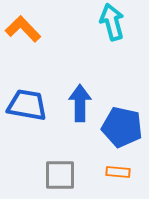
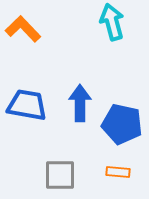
blue pentagon: moved 3 px up
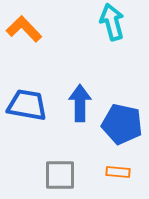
orange L-shape: moved 1 px right
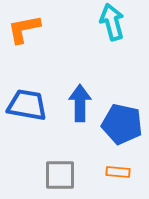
orange L-shape: rotated 57 degrees counterclockwise
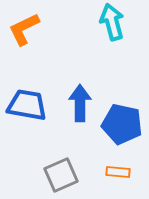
orange L-shape: rotated 15 degrees counterclockwise
gray square: moved 1 px right; rotated 24 degrees counterclockwise
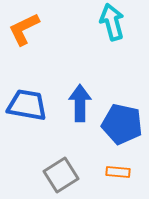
gray square: rotated 8 degrees counterclockwise
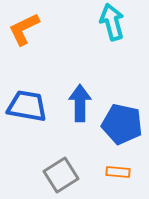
blue trapezoid: moved 1 px down
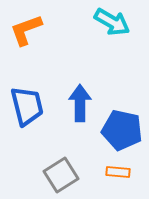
cyan arrow: rotated 135 degrees clockwise
orange L-shape: moved 2 px right, 1 px down; rotated 6 degrees clockwise
blue trapezoid: rotated 66 degrees clockwise
blue pentagon: moved 6 px down
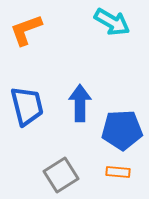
blue pentagon: rotated 15 degrees counterclockwise
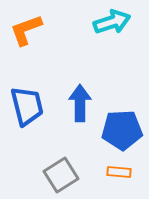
cyan arrow: rotated 48 degrees counterclockwise
orange rectangle: moved 1 px right
